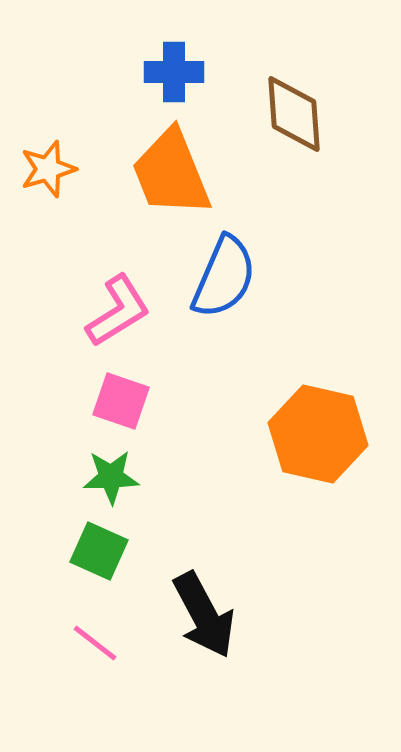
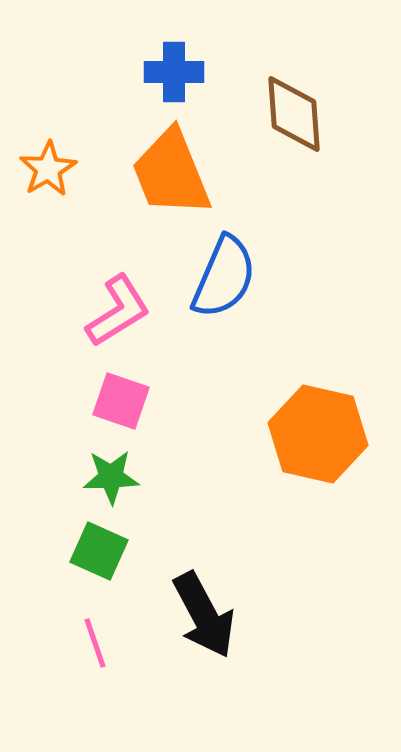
orange star: rotated 14 degrees counterclockwise
pink line: rotated 33 degrees clockwise
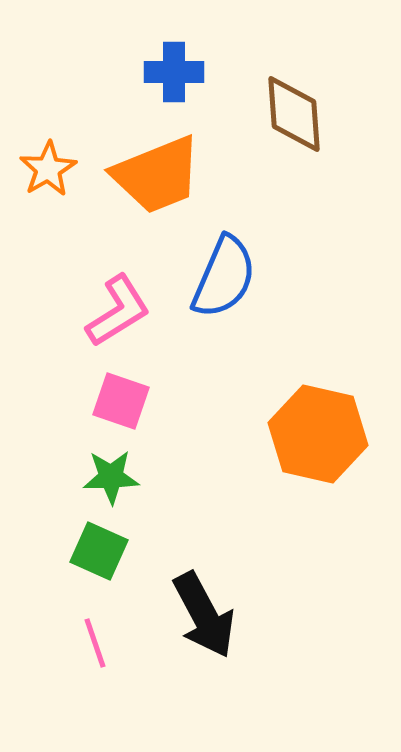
orange trapezoid: moved 14 px left, 2 px down; rotated 90 degrees counterclockwise
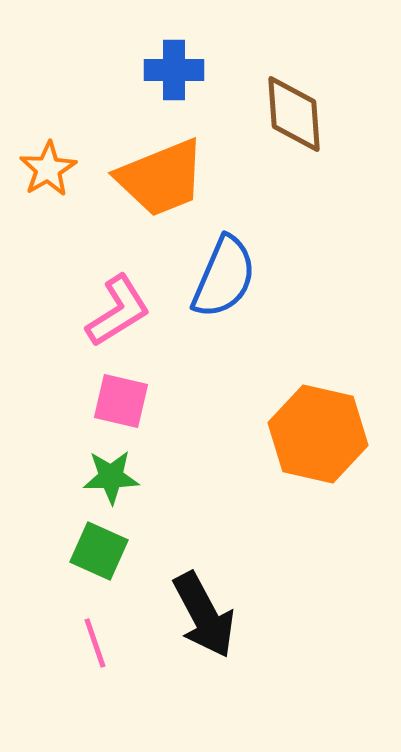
blue cross: moved 2 px up
orange trapezoid: moved 4 px right, 3 px down
pink square: rotated 6 degrees counterclockwise
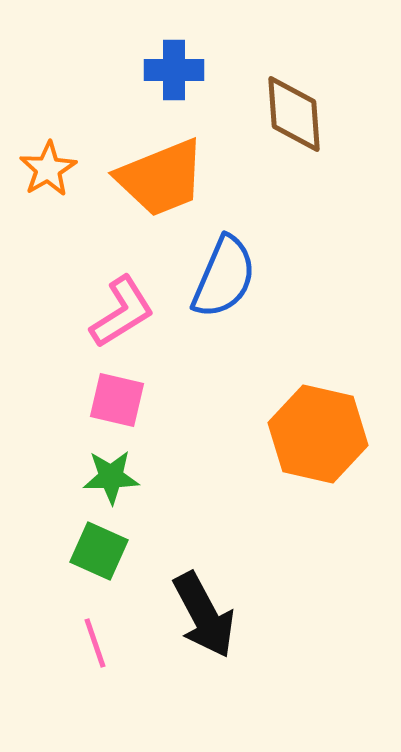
pink L-shape: moved 4 px right, 1 px down
pink square: moved 4 px left, 1 px up
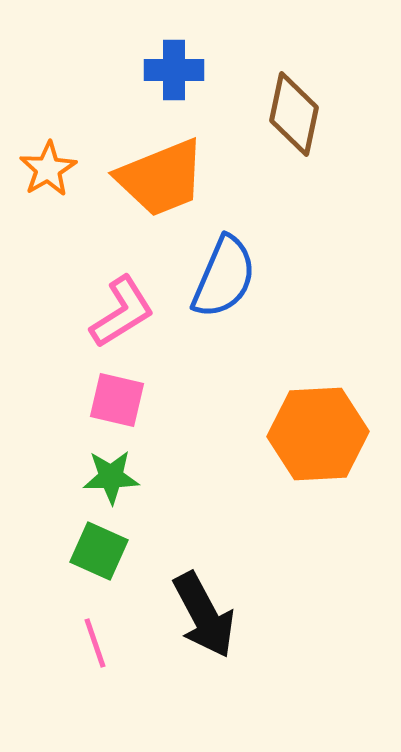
brown diamond: rotated 16 degrees clockwise
orange hexagon: rotated 16 degrees counterclockwise
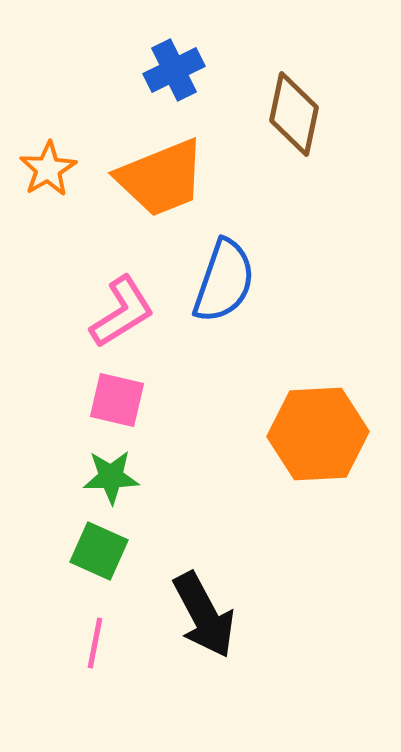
blue cross: rotated 26 degrees counterclockwise
blue semicircle: moved 4 px down; rotated 4 degrees counterclockwise
pink line: rotated 30 degrees clockwise
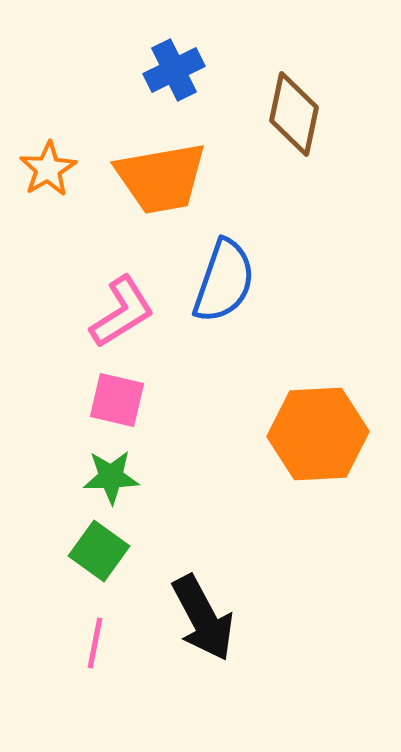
orange trapezoid: rotated 12 degrees clockwise
green square: rotated 12 degrees clockwise
black arrow: moved 1 px left, 3 px down
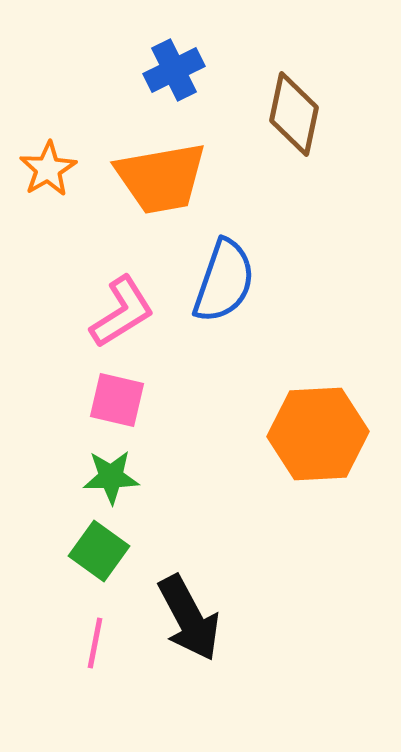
black arrow: moved 14 px left
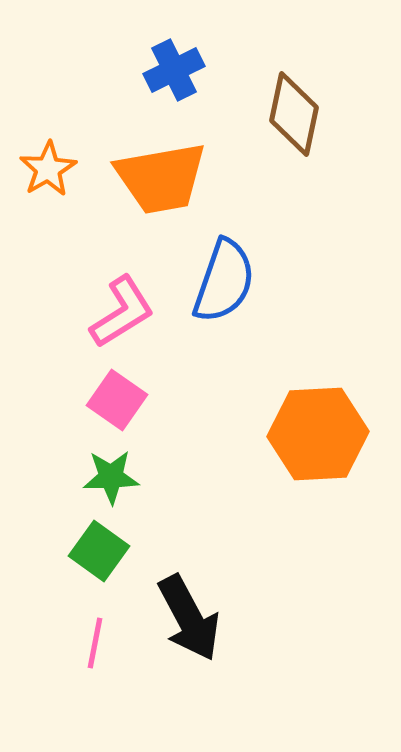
pink square: rotated 22 degrees clockwise
